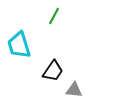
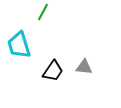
green line: moved 11 px left, 4 px up
gray triangle: moved 10 px right, 23 px up
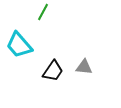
cyan trapezoid: rotated 24 degrees counterclockwise
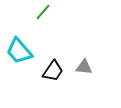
green line: rotated 12 degrees clockwise
cyan trapezoid: moved 6 px down
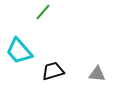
gray triangle: moved 13 px right, 7 px down
black trapezoid: rotated 140 degrees counterclockwise
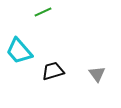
green line: rotated 24 degrees clockwise
gray triangle: rotated 48 degrees clockwise
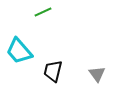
black trapezoid: rotated 60 degrees counterclockwise
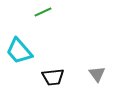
black trapezoid: moved 6 px down; rotated 110 degrees counterclockwise
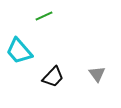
green line: moved 1 px right, 4 px down
black trapezoid: rotated 40 degrees counterclockwise
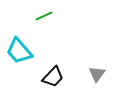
gray triangle: rotated 12 degrees clockwise
